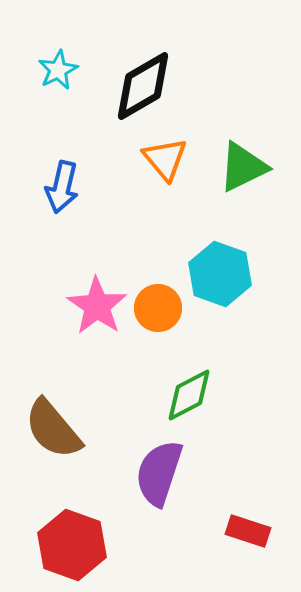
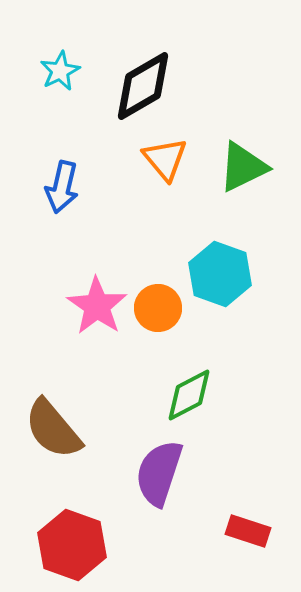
cyan star: moved 2 px right, 1 px down
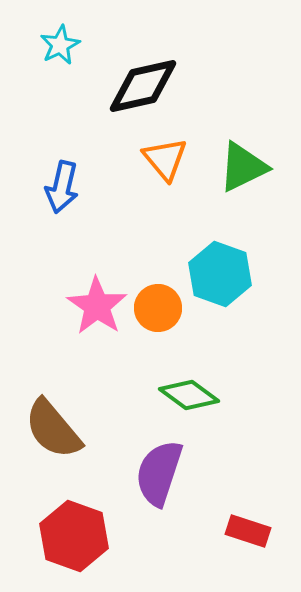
cyan star: moved 26 px up
black diamond: rotated 18 degrees clockwise
green diamond: rotated 64 degrees clockwise
red hexagon: moved 2 px right, 9 px up
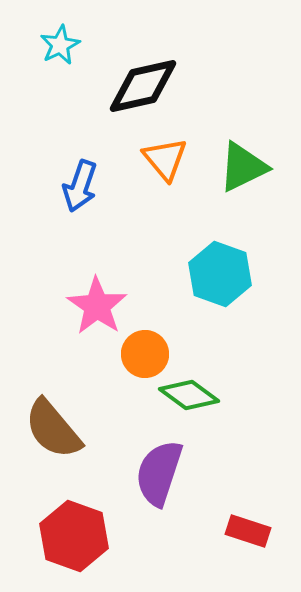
blue arrow: moved 18 px right, 1 px up; rotated 6 degrees clockwise
orange circle: moved 13 px left, 46 px down
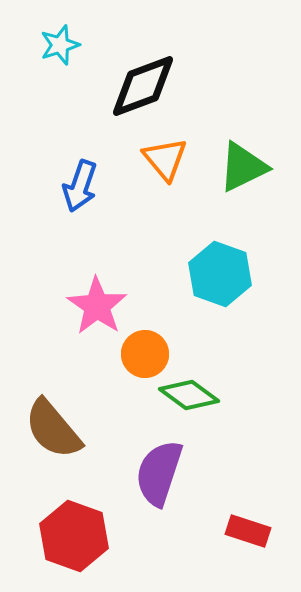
cyan star: rotated 9 degrees clockwise
black diamond: rotated 8 degrees counterclockwise
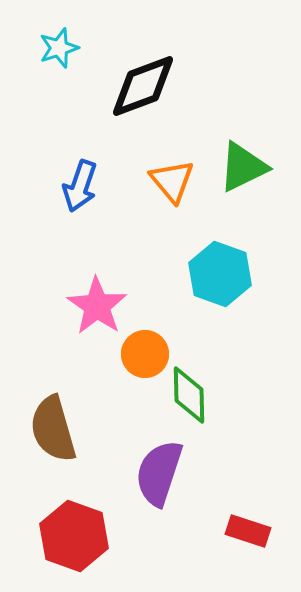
cyan star: moved 1 px left, 3 px down
orange triangle: moved 7 px right, 22 px down
green diamond: rotated 52 degrees clockwise
brown semicircle: rotated 24 degrees clockwise
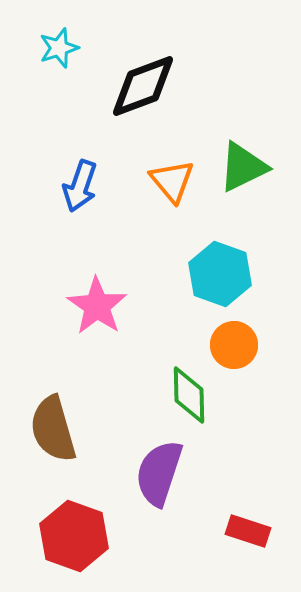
orange circle: moved 89 px right, 9 px up
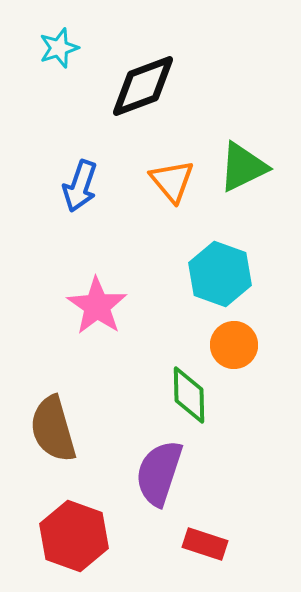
red rectangle: moved 43 px left, 13 px down
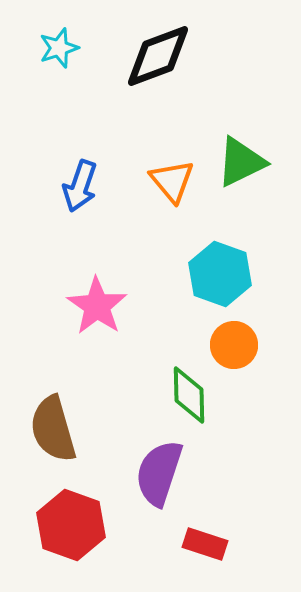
black diamond: moved 15 px right, 30 px up
green triangle: moved 2 px left, 5 px up
red hexagon: moved 3 px left, 11 px up
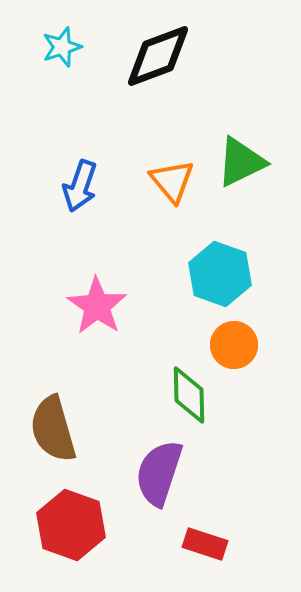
cyan star: moved 3 px right, 1 px up
